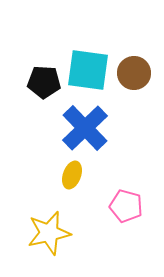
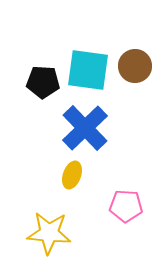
brown circle: moved 1 px right, 7 px up
black pentagon: moved 1 px left
pink pentagon: rotated 12 degrees counterclockwise
yellow star: rotated 18 degrees clockwise
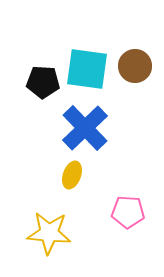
cyan square: moved 1 px left, 1 px up
pink pentagon: moved 2 px right, 6 px down
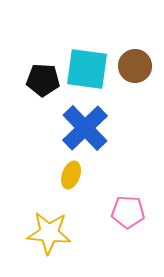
black pentagon: moved 2 px up
yellow ellipse: moved 1 px left
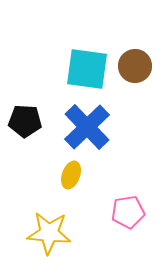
black pentagon: moved 18 px left, 41 px down
blue cross: moved 2 px right, 1 px up
pink pentagon: rotated 12 degrees counterclockwise
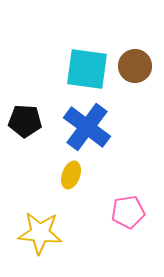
blue cross: rotated 9 degrees counterclockwise
yellow star: moved 9 px left
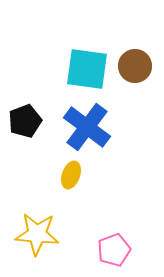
black pentagon: rotated 24 degrees counterclockwise
pink pentagon: moved 14 px left, 38 px down; rotated 12 degrees counterclockwise
yellow star: moved 3 px left, 1 px down
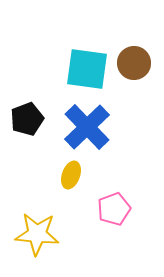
brown circle: moved 1 px left, 3 px up
black pentagon: moved 2 px right, 2 px up
blue cross: rotated 9 degrees clockwise
pink pentagon: moved 41 px up
